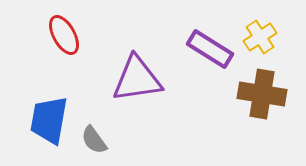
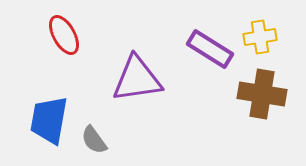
yellow cross: rotated 24 degrees clockwise
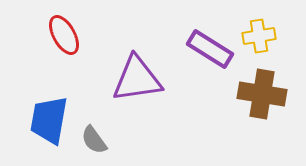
yellow cross: moved 1 px left, 1 px up
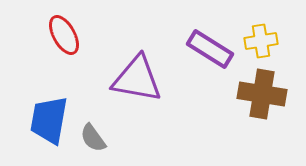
yellow cross: moved 2 px right, 5 px down
purple triangle: rotated 18 degrees clockwise
gray semicircle: moved 1 px left, 2 px up
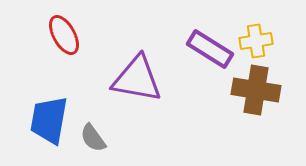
yellow cross: moved 5 px left
brown cross: moved 6 px left, 4 px up
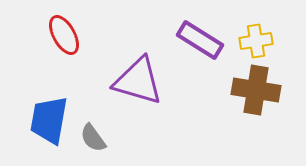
purple rectangle: moved 10 px left, 9 px up
purple triangle: moved 1 px right, 2 px down; rotated 6 degrees clockwise
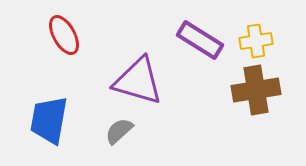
brown cross: rotated 18 degrees counterclockwise
gray semicircle: moved 26 px right, 7 px up; rotated 84 degrees clockwise
